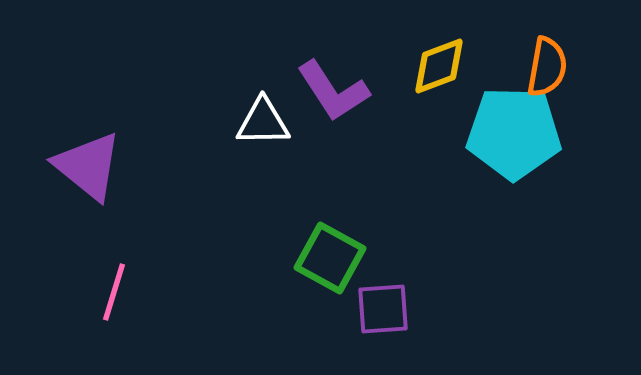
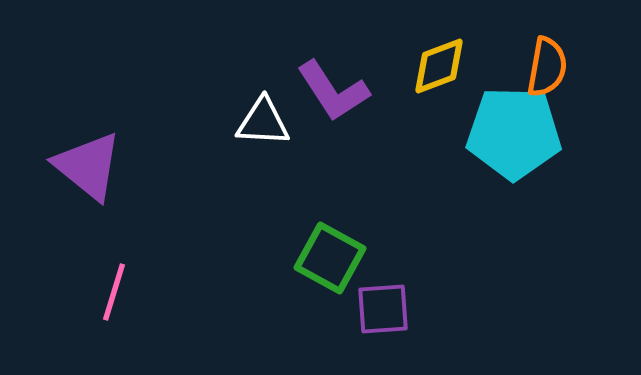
white triangle: rotated 4 degrees clockwise
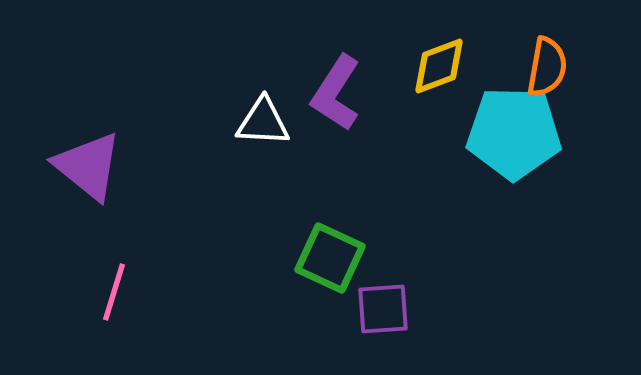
purple L-shape: moved 3 px right, 2 px down; rotated 66 degrees clockwise
green square: rotated 4 degrees counterclockwise
